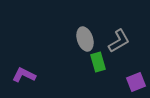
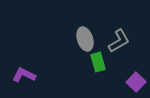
purple square: rotated 24 degrees counterclockwise
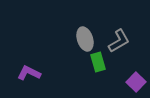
purple L-shape: moved 5 px right, 2 px up
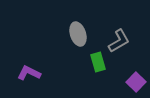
gray ellipse: moved 7 px left, 5 px up
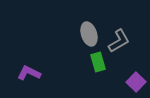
gray ellipse: moved 11 px right
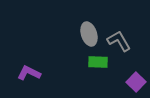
gray L-shape: rotated 90 degrees counterclockwise
green rectangle: rotated 72 degrees counterclockwise
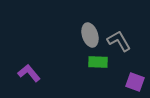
gray ellipse: moved 1 px right, 1 px down
purple L-shape: rotated 25 degrees clockwise
purple square: moved 1 px left; rotated 24 degrees counterclockwise
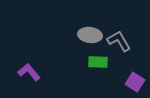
gray ellipse: rotated 65 degrees counterclockwise
purple L-shape: moved 1 px up
purple square: rotated 12 degrees clockwise
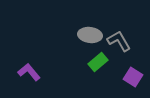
green rectangle: rotated 42 degrees counterclockwise
purple square: moved 2 px left, 5 px up
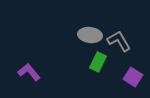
green rectangle: rotated 24 degrees counterclockwise
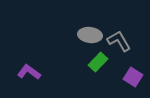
green rectangle: rotated 18 degrees clockwise
purple L-shape: rotated 15 degrees counterclockwise
